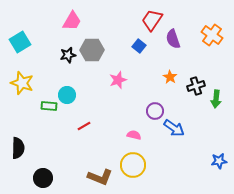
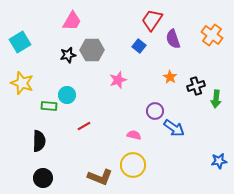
black semicircle: moved 21 px right, 7 px up
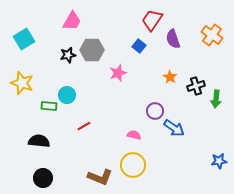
cyan square: moved 4 px right, 3 px up
pink star: moved 7 px up
black semicircle: rotated 85 degrees counterclockwise
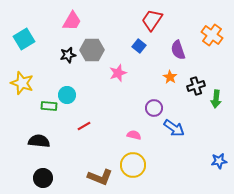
purple semicircle: moved 5 px right, 11 px down
purple circle: moved 1 px left, 3 px up
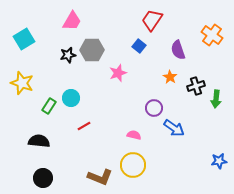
cyan circle: moved 4 px right, 3 px down
green rectangle: rotated 63 degrees counterclockwise
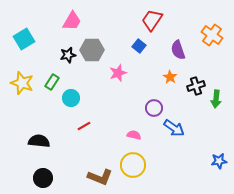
green rectangle: moved 3 px right, 24 px up
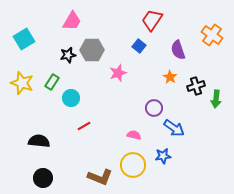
blue star: moved 56 px left, 5 px up
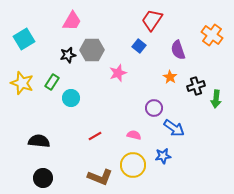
red line: moved 11 px right, 10 px down
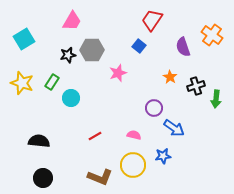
purple semicircle: moved 5 px right, 3 px up
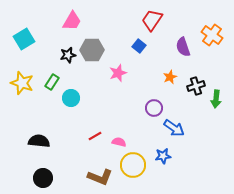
orange star: rotated 16 degrees clockwise
pink semicircle: moved 15 px left, 7 px down
